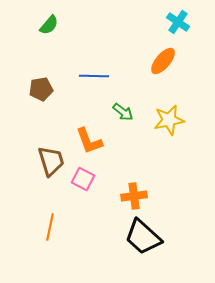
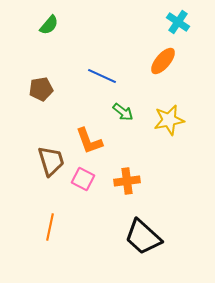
blue line: moved 8 px right; rotated 24 degrees clockwise
orange cross: moved 7 px left, 15 px up
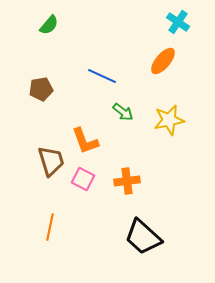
orange L-shape: moved 4 px left
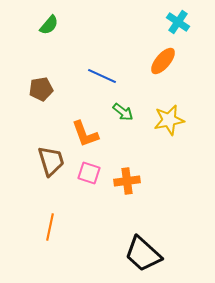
orange L-shape: moved 7 px up
pink square: moved 6 px right, 6 px up; rotated 10 degrees counterclockwise
black trapezoid: moved 17 px down
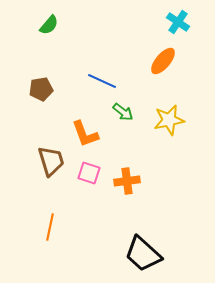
blue line: moved 5 px down
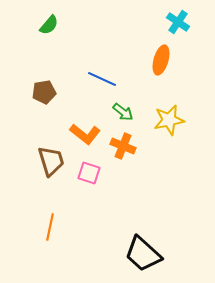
orange ellipse: moved 2 px left, 1 px up; rotated 24 degrees counterclockwise
blue line: moved 2 px up
brown pentagon: moved 3 px right, 3 px down
orange L-shape: rotated 32 degrees counterclockwise
orange cross: moved 4 px left, 35 px up; rotated 30 degrees clockwise
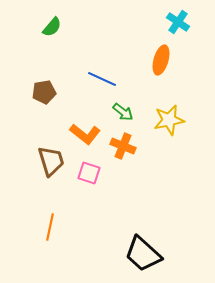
green semicircle: moved 3 px right, 2 px down
